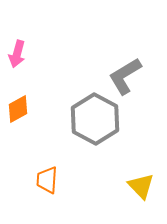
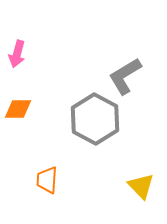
orange diamond: rotated 28 degrees clockwise
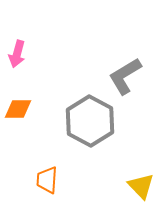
gray hexagon: moved 5 px left, 2 px down
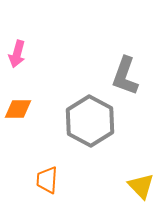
gray L-shape: rotated 39 degrees counterclockwise
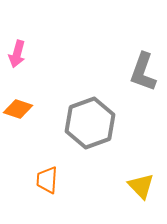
gray L-shape: moved 18 px right, 4 px up
orange diamond: rotated 20 degrees clockwise
gray hexagon: moved 2 px down; rotated 12 degrees clockwise
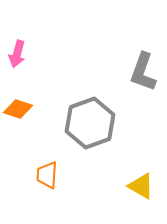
orange trapezoid: moved 5 px up
yellow triangle: rotated 16 degrees counterclockwise
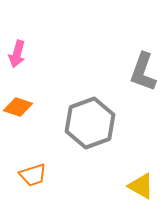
orange diamond: moved 2 px up
orange trapezoid: moved 14 px left; rotated 112 degrees counterclockwise
